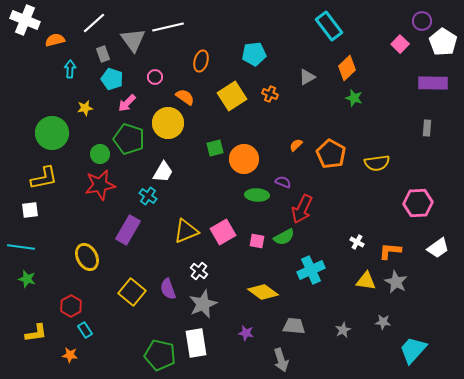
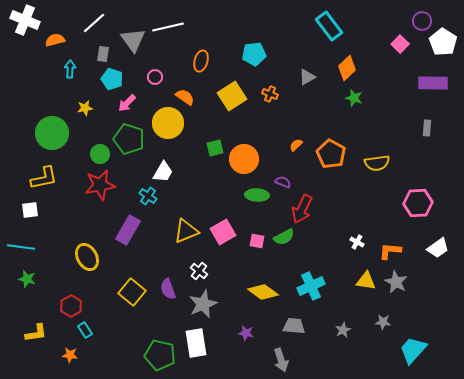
gray rectangle at (103, 54): rotated 28 degrees clockwise
cyan cross at (311, 270): moved 16 px down
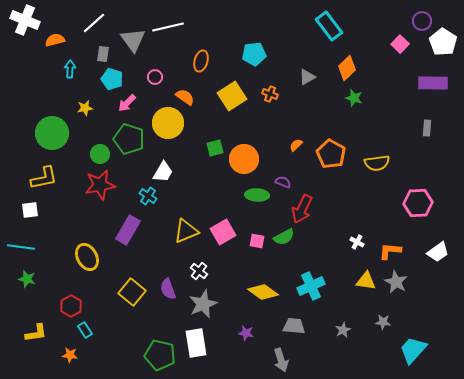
white trapezoid at (438, 248): moved 4 px down
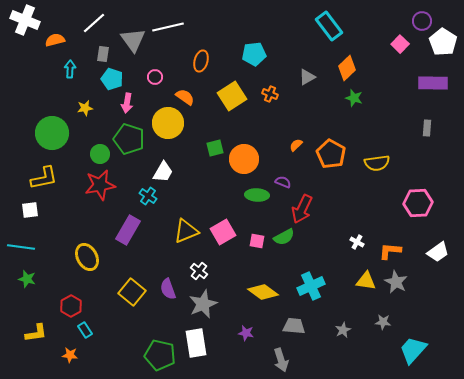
pink arrow at (127, 103): rotated 36 degrees counterclockwise
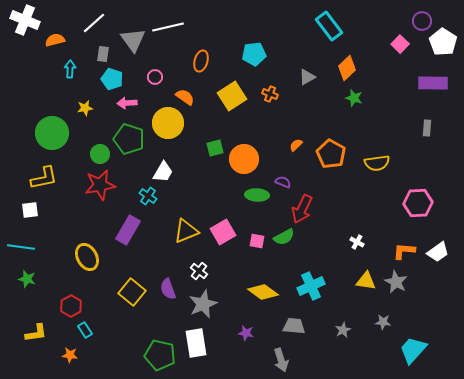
pink arrow at (127, 103): rotated 78 degrees clockwise
orange L-shape at (390, 251): moved 14 px right
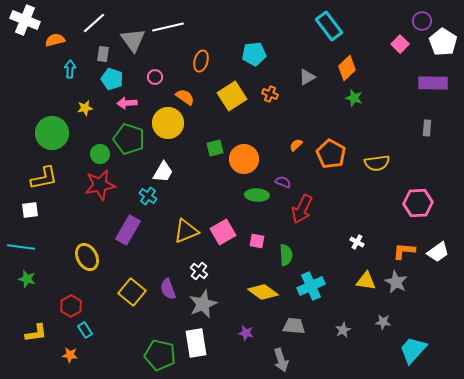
green semicircle at (284, 237): moved 2 px right, 18 px down; rotated 65 degrees counterclockwise
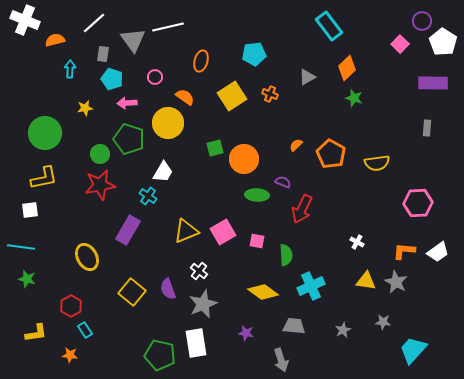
green circle at (52, 133): moved 7 px left
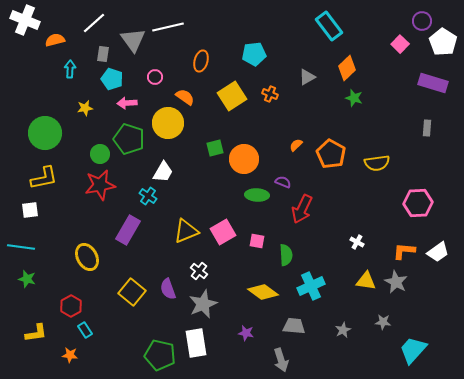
purple rectangle at (433, 83): rotated 16 degrees clockwise
